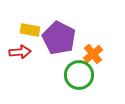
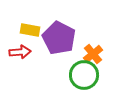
green circle: moved 5 px right
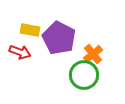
red arrow: rotated 25 degrees clockwise
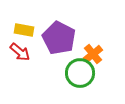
yellow rectangle: moved 6 px left
red arrow: rotated 20 degrees clockwise
green circle: moved 4 px left, 2 px up
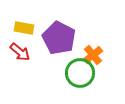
yellow rectangle: moved 2 px up
orange cross: moved 1 px down
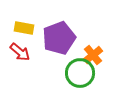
purple pentagon: rotated 24 degrees clockwise
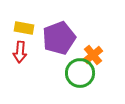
red arrow: rotated 55 degrees clockwise
